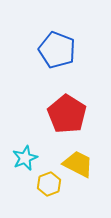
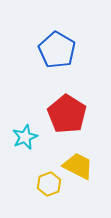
blue pentagon: rotated 9 degrees clockwise
cyan star: moved 21 px up
yellow trapezoid: moved 2 px down
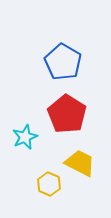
blue pentagon: moved 6 px right, 12 px down
yellow trapezoid: moved 2 px right, 3 px up
yellow hexagon: rotated 15 degrees counterclockwise
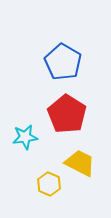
cyan star: rotated 15 degrees clockwise
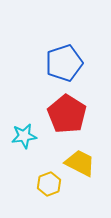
blue pentagon: moved 1 px right, 1 px down; rotated 24 degrees clockwise
cyan star: moved 1 px left, 1 px up
yellow hexagon: rotated 15 degrees clockwise
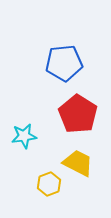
blue pentagon: rotated 12 degrees clockwise
red pentagon: moved 11 px right
yellow trapezoid: moved 2 px left
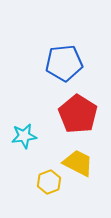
yellow hexagon: moved 2 px up
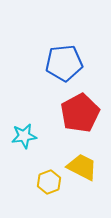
red pentagon: moved 2 px right, 1 px up; rotated 12 degrees clockwise
yellow trapezoid: moved 4 px right, 4 px down
